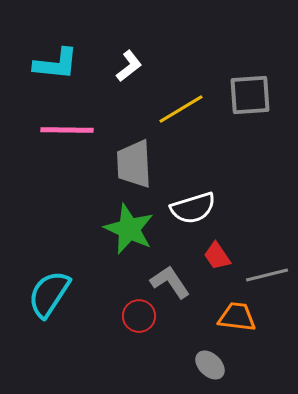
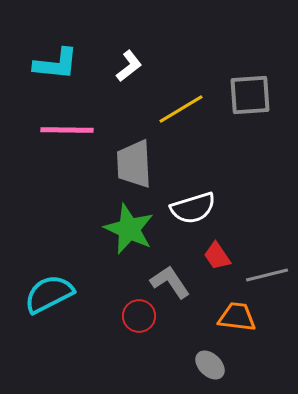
cyan semicircle: rotated 30 degrees clockwise
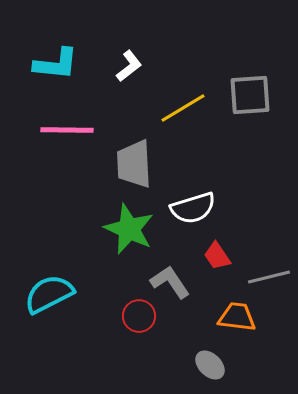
yellow line: moved 2 px right, 1 px up
gray line: moved 2 px right, 2 px down
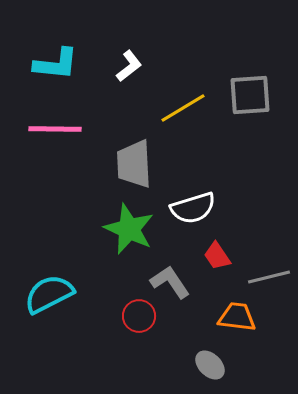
pink line: moved 12 px left, 1 px up
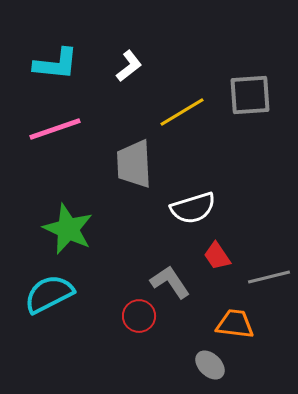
yellow line: moved 1 px left, 4 px down
pink line: rotated 20 degrees counterclockwise
green star: moved 61 px left
orange trapezoid: moved 2 px left, 7 px down
